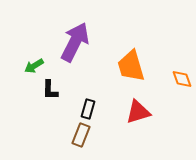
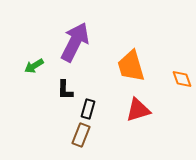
black L-shape: moved 15 px right
red triangle: moved 2 px up
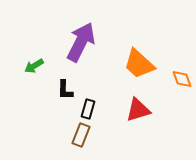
purple arrow: moved 6 px right
orange trapezoid: moved 8 px right, 2 px up; rotated 32 degrees counterclockwise
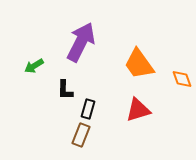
orange trapezoid: rotated 12 degrees clockwise
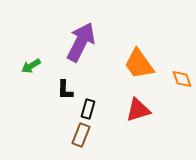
green arrow: moved 3 px left
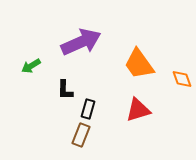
purple arrow: rotated 39 degrees clockwise
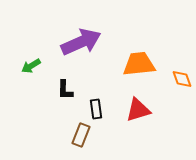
orange trapezoid: rotated 120 degrees clockwise
black rectangle: moved 8 px right; rotated 24 degrees counterclockwise
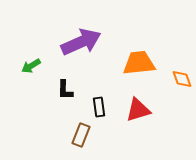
orange trapezoid: moved 1 px up
black rectangle: moved 3 px right, 2 px up
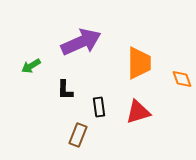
orange trapezoid: rotated 96 degrees clockwise
red triangle: moved 2 px down
brown rectangle: moved 3 px left
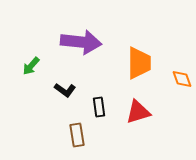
purple arrow: rotated 30 degrees clockwise
green arrow: rotated 18 degrees counterclockwise
black L-shape: rotated 55 degrees counterclockwise
brown rectangle: moved 1 px left; rotated 30 degrees counterclockwise
